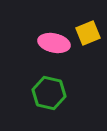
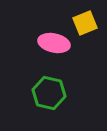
yellow square: moved 3 px left, 10 px up
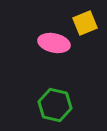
green hexagon: moved 6 px right, 12 px down
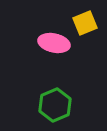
green hexagon: rotated 24 degrees clockwise
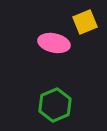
yellow square: moved 1 px up
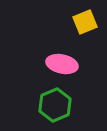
pink ellipse: moved 8 px right, 21 px down
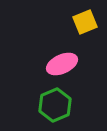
pink ellipse: rotated 36 degrees counterclockwise
